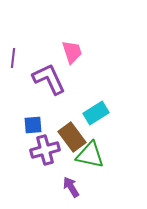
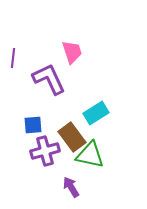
purple cross: moved 1 px down
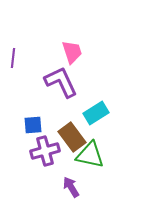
purple L-shape: moved 12 px right, 3 px down
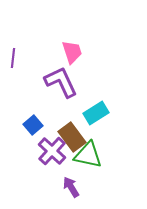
blue square: rotated 36 degrees counterclockwise
purple cross: moved 7 px right; rotated 32 degrees counterclockwise
green triangle: moved 2 px left
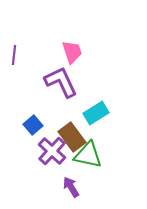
purple line: moved 1 px right, 3 px up
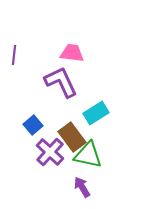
pink trapezoid: moved 1 px down; rotated 65 degrees counterclockwise
purple cross: moved 2 px left, 1 px down
purple arrow: moved 11 px right
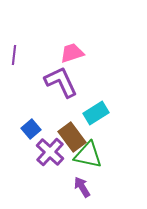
pink trapezoid: rotated 25 degrees counterclockwise
blue square: moved 2 px left, 4 px down
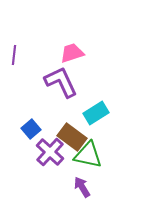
brown rectangle: rotated 16 degrees counterclockwise
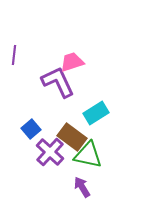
pink trapezoid: moved 9 px down
purple L-shape: moved 3 px left
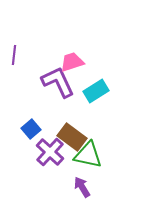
cyan rectangle: moved 22 px up
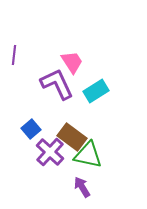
pink trapezoid: rotated 75 degrees clockwise
purple L-shape: moved 1 px left, 2 px down
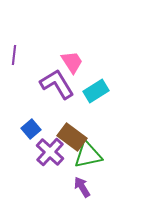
purple L-shape: rotated 6 degrees counterclockwise
green triangle: rotated 24 degrees counterclockwise
